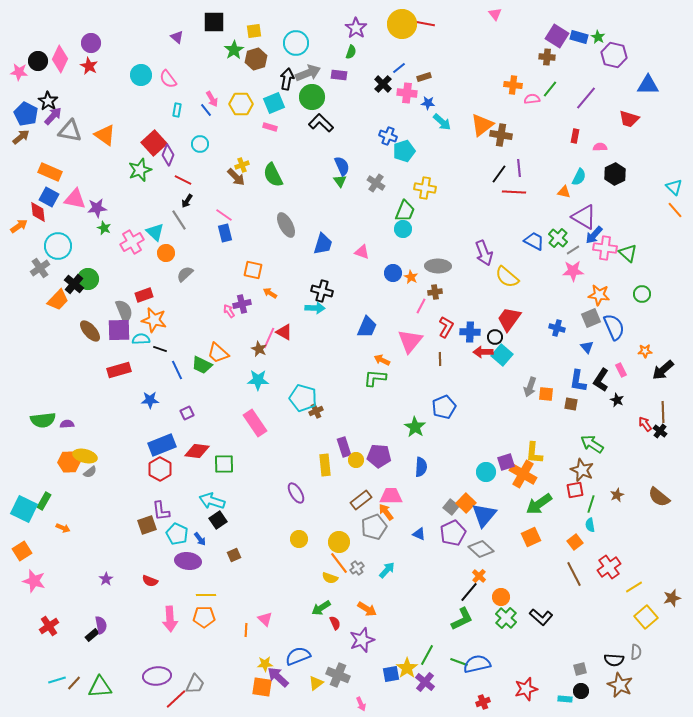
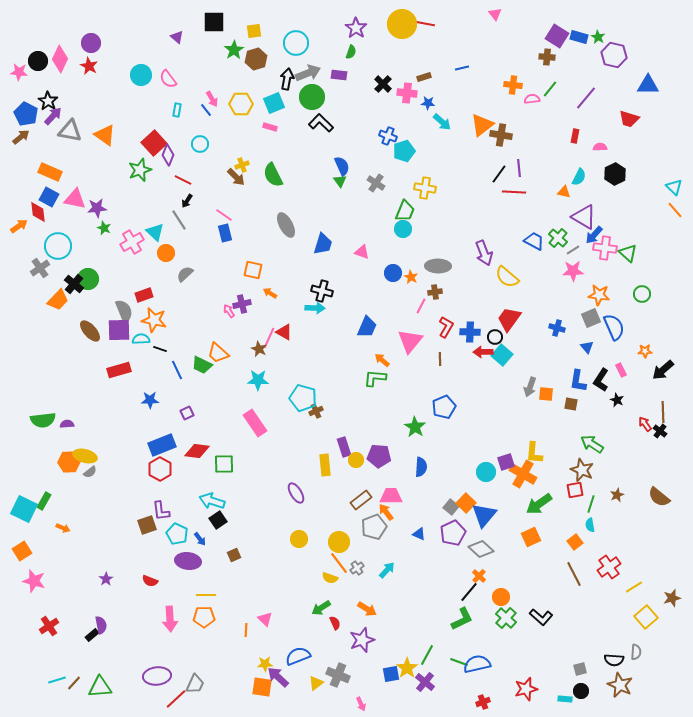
blue line at (399, 68): moved 63 px right; rotated 24 degrees clockwise
orange arrow at (382, 360): rotated 14 degrees clockwise
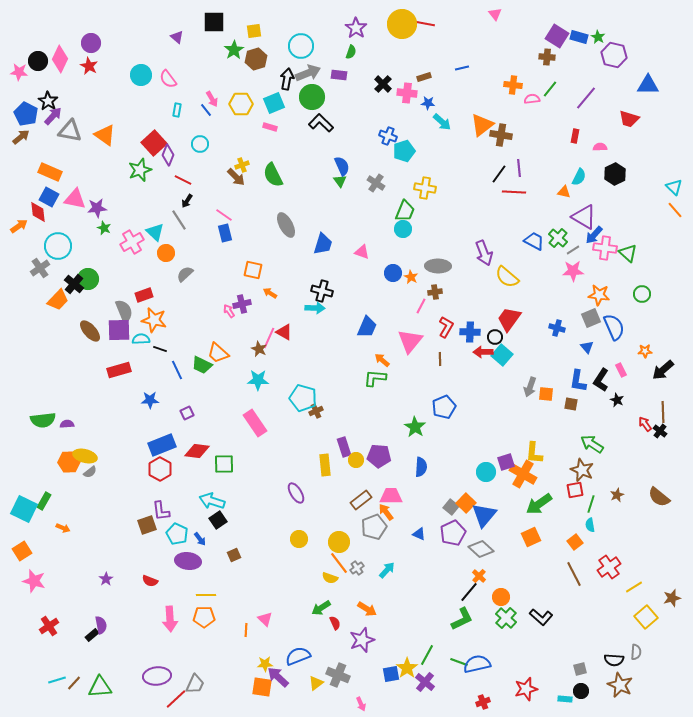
cyan circle at (296, 43): moved 5 px right, 3 px down
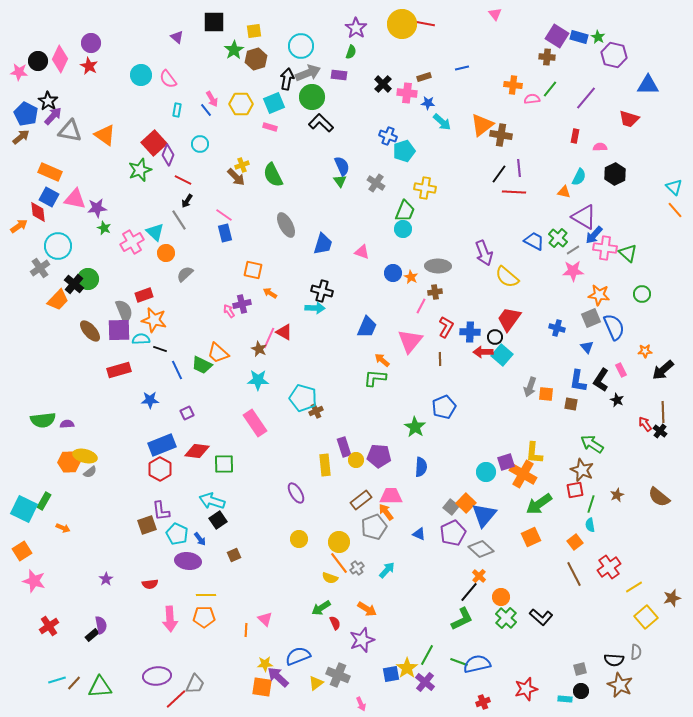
red semicircle at (150, 581): moved 3 px down; rotated 28 degrees counterclockwise
